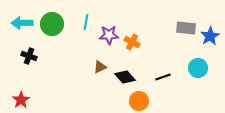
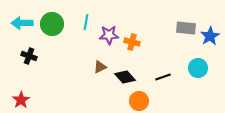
orange cross: rotated 14 degrees counterclockwise
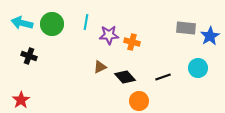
cyan arrow: rotated 15 degrees clockwise
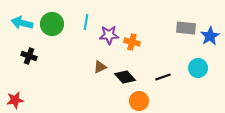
red star: moved 6 px left; rotated 24 degrees clockwise
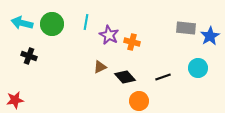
purple star: rotated 30 degrees clockwise
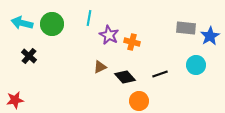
cyan line: moved 3 px right, 4 px up
black cross: rotated 21 degrees clockwise
cyan circle: moved 2 px left, 3 px up
black line: moved 3 px left, 3 px up
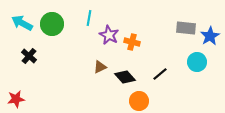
cyan arrow: rotated 15 degrees clockwise
cyan circle: moved 1 px right, 3 px up
black line: rotated 21 degrees counterclockwise
red star: moved 1 px right, 1 px up
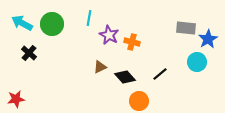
blue star: moved 2 px left, 3 px down
black cross: moved 3 px up
